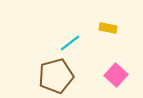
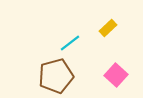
yellow rectangle: rotated 54 degrees counterclockwise
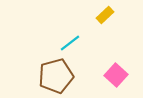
yellow rectangle: moved 3 px left, 13 px up
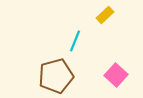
cyan line: moved 5 px right, 2 px up; rotated 30 degrees counterclockwise
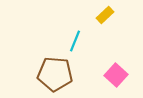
brown pentagon: moved 1 px left, 2 px up; rotated 20 degrees clockwise
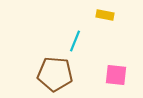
yellow rectangle: rotated 54 degrees clockwise
pink square: rotated 35 degrees counterclockwise
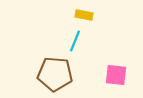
yellow rectangle: moved 21 px left
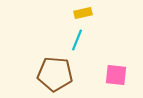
yellow rectangle: moved 1 px left, 2 px up; rotated 24 degrees counterclockwise
cyan line: moved 2 px right, 1 px up
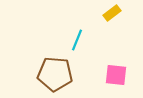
yellow rectangle: moved 29 px right; rotated 24 degrees counterclockwise
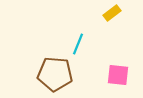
cyan line: moved 1 px right, 4 px down
pink square: moved 2 px right
